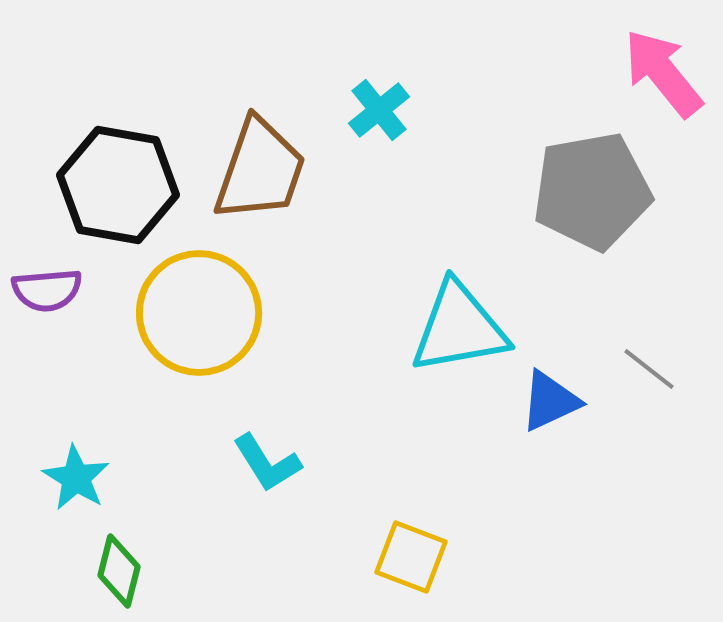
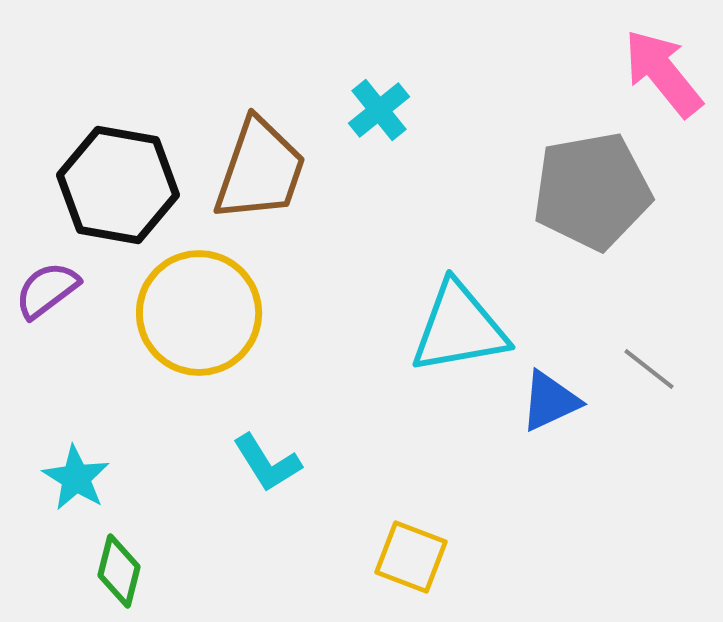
purple semicircle: rotated 148 degrees clockwise
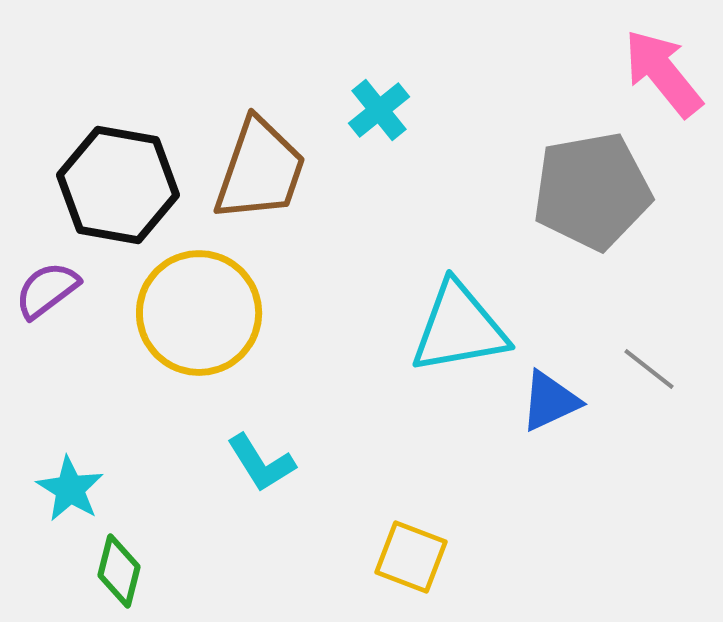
cyan L-shape: moved 6 px left
cyan star: moved 6 px left, 11 px down
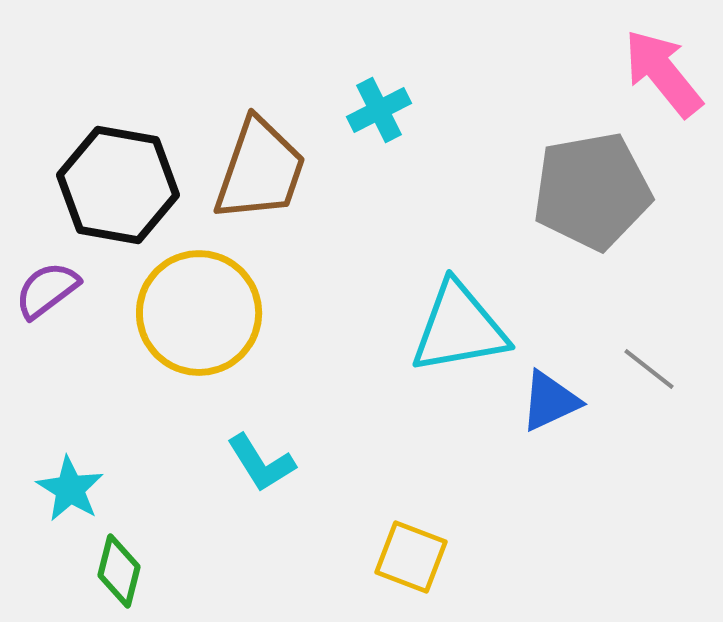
cyan cross: rotated 12 degrees clockwise
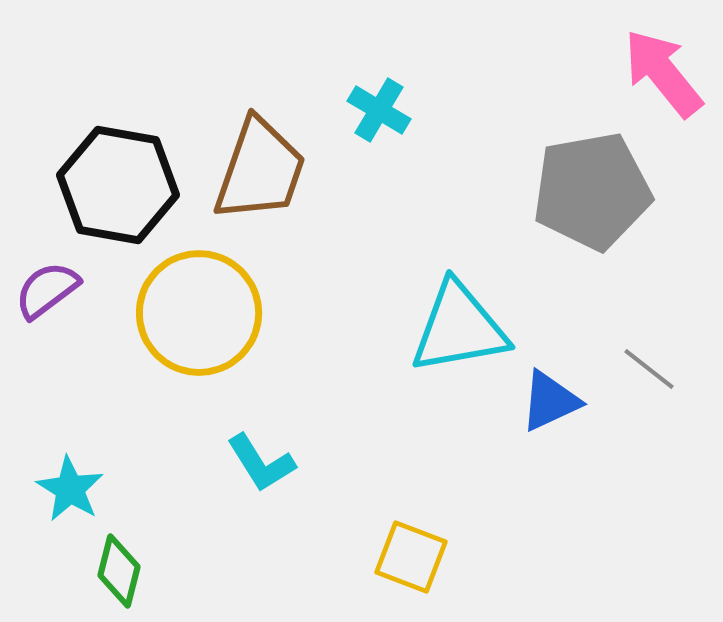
cyan cross: rotated 32 degrees counterclockwise
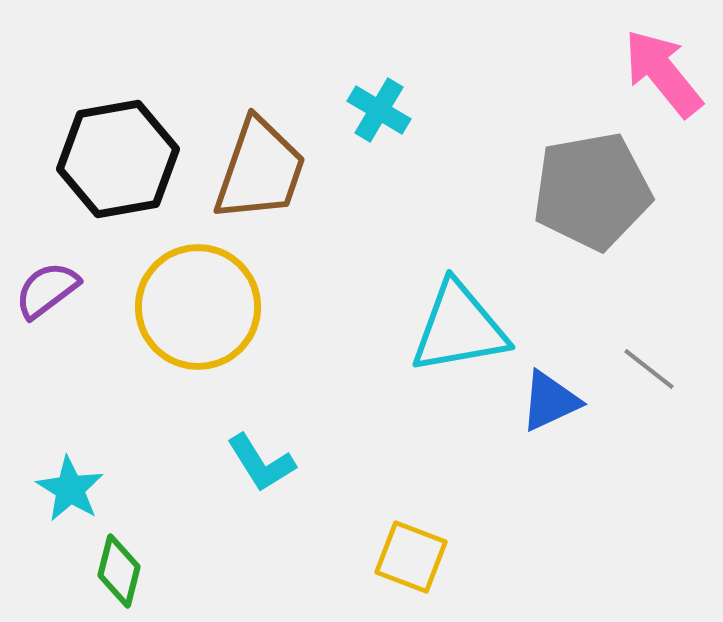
black hexagon: moved 26 px up; rotated 20 degrees counterclockwise
yellow circle: moved 1 px left, 6 px up
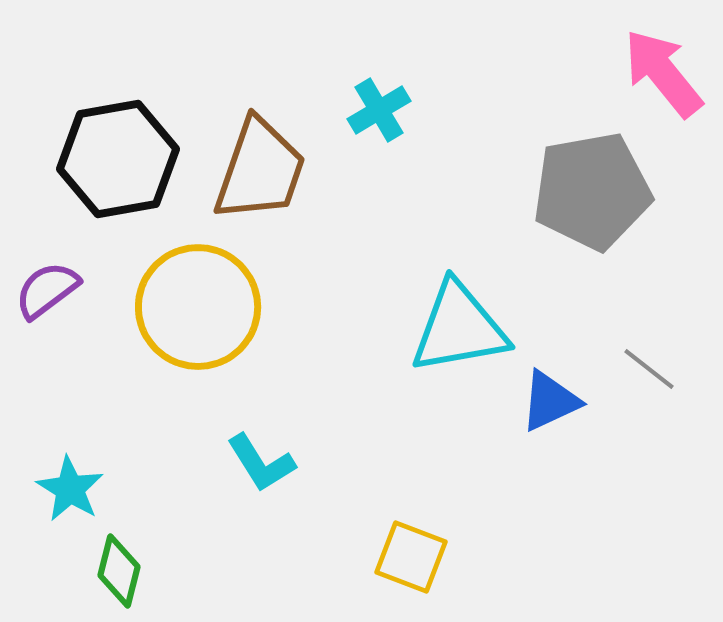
cyan cross: rotated 28 degrees clockwise
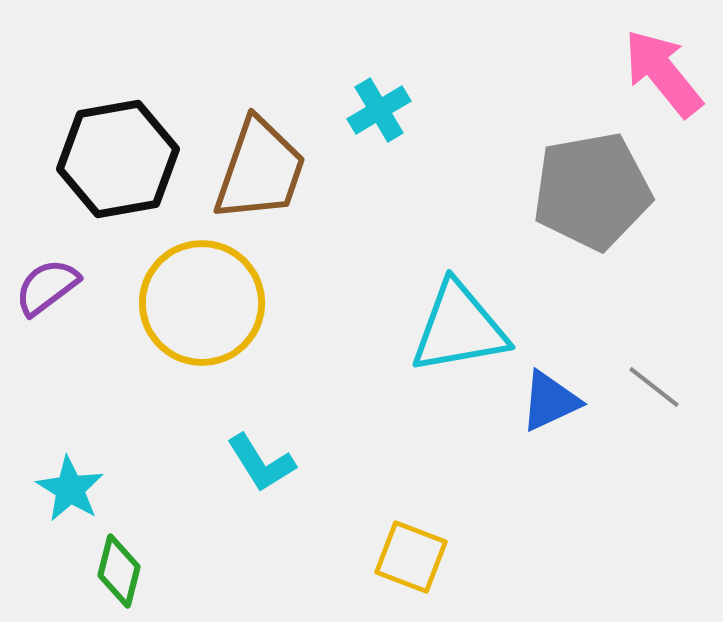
purple semicircle: moved 3 px up
yellow circle: moved 4 px right, 4 px up
gray line: moved 5 px right, 18 px down
